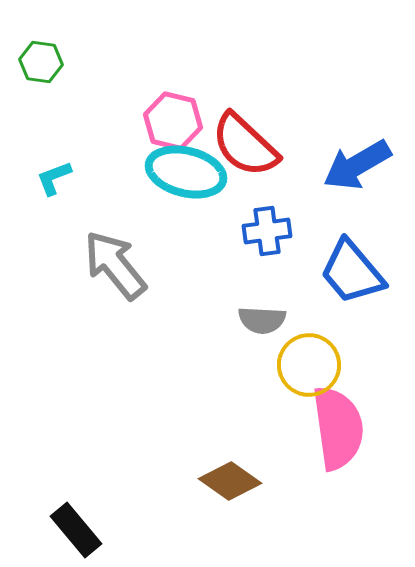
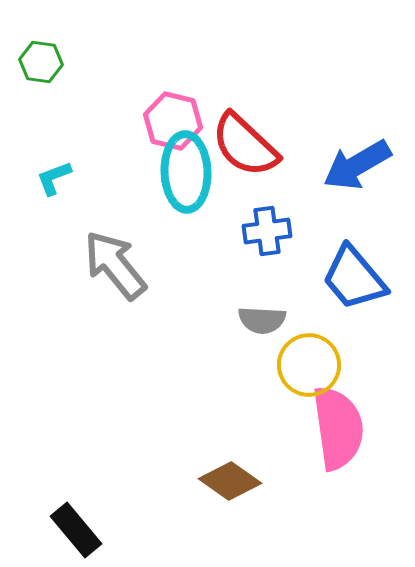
cyan ellipse: rotated 74 degrees clockwise
blue trapezoid: moved 2 px right, 6 px down
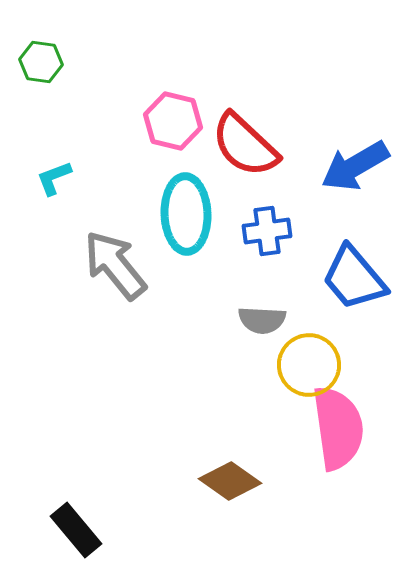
blue arrow: moved 2 px left, 1 px down
cyan ellipse: moved 42 px down
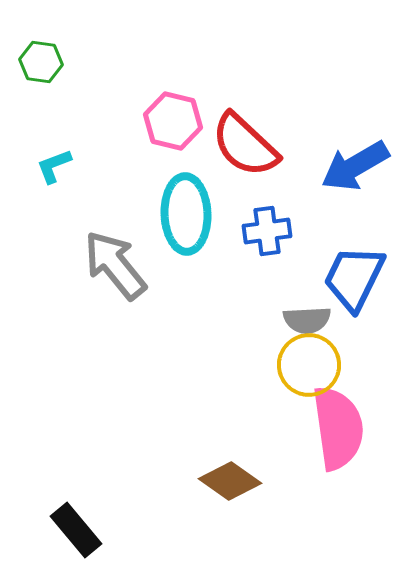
cyan L-shape: moved 12 px up
blue trapezoid: rotated 66 degrees clockwise
gray semicircle: moved 45 px right; rotated 6 degrees counterclockwise
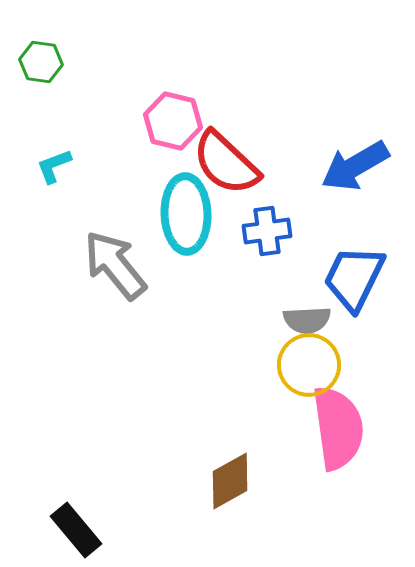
red semicircle: moved 19 px left, 18 px down
brown diamond: rotated 64 degrees counterclockwise
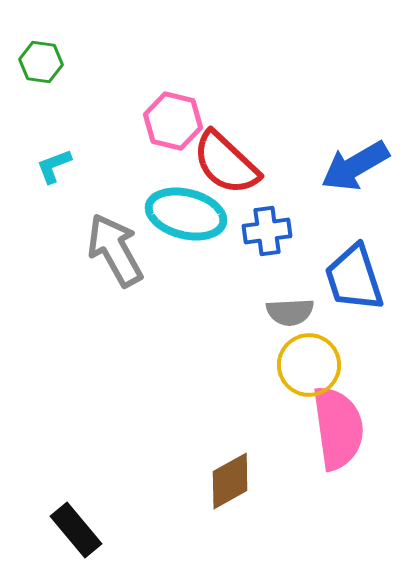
cyan ellipse: rotated 74 degrees counterclockwise
gray arrow: moved 15 px up; rotated 10 degrees clockwise
blue trapezoid: rotated 44 degrees counterclockwise
gray semicircle: moved 17 px left, 8 px up
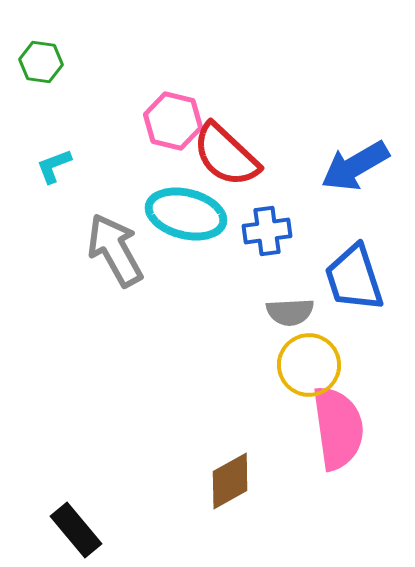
red semicircle: moved 8 px up
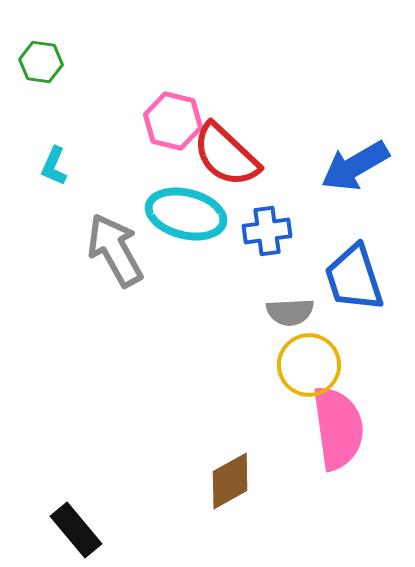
cyan L-shape: rotated 45 degrees counterclockwise
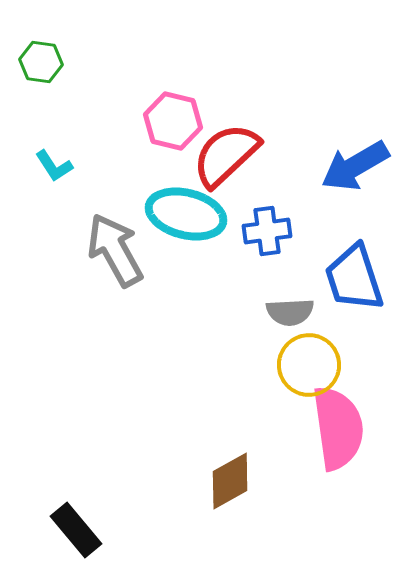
red semicircle: rotated 94 degrees clockwise
cyan L-shape: rotated 57 degrees counterclockwise
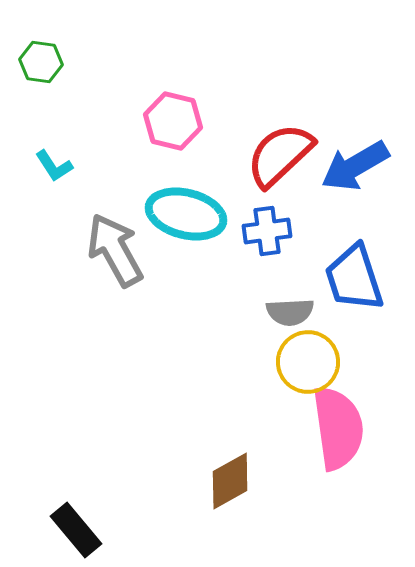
red semicircle: moved 54 px right
yellow circle: moved 1 px left, 3 px up
